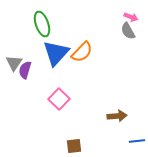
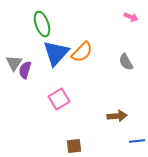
gray semicircle: moved 2 px left, 31 px down
pink square: rotated 15 degrees clockwise
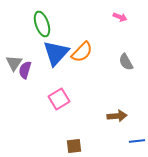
pink arrow: moved 11 px left
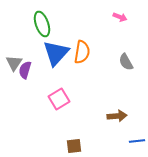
orange semicircle: rotated 35 degrees counterclockwise
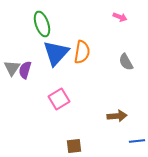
gray triangle: moved 2 px left, 5 px down
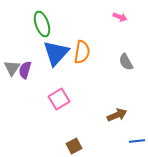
brown arrow: moved 1 px up; rotated 18 degrees counterclockwise
brown square: rotated 21 degrees counterclockwise
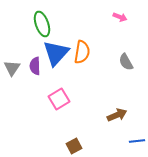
purple semicircle: moved 10 px right, 4 px up; rotated 18 degrees counterclockwise
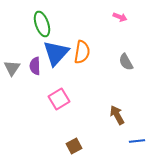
brown arrow: rotated 96 degrees counterclockwise
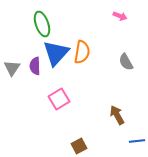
pink arrow: moved 1 px up
brown square: moved 5 px right
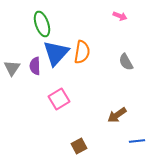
brown arrow: rotated 96 degrees counterclockwise
